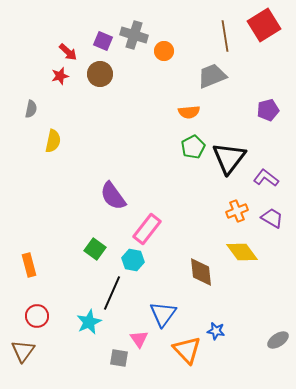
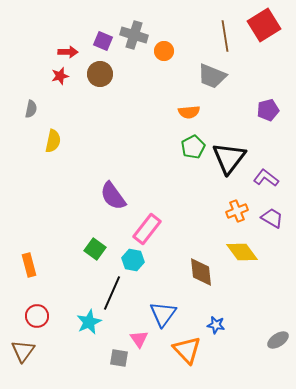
red arrow: rotated 42 degrees counterclockwise
gray trapezoid: rotated 136 degrees counterclockwise
blue star: moved 6 px up
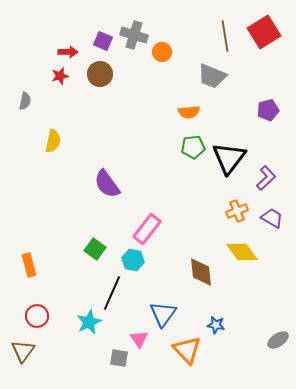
red square: moved 7 px down
orange circle: moved 2 px left, 1 px down
gray semicircle: moved 6 px left, 8 px up
green pentagon: rotated 20 degrees clockwise
purple L-shape: rotated 100 degrees clockwise
purple semicircle: moved 6 px left, 12 px up
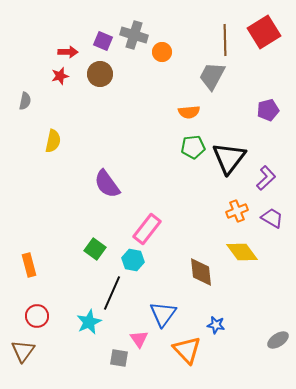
brown line: moved 4 px down; rotated 8 degrees clockwise
gray trapezoid: rotated 96 degrees clockwise
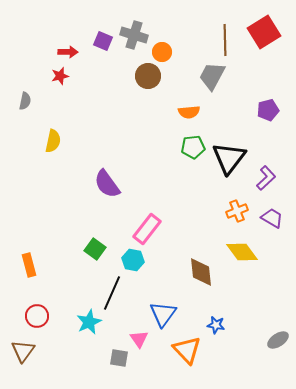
brown circle: moved 48 px right, 2 px down
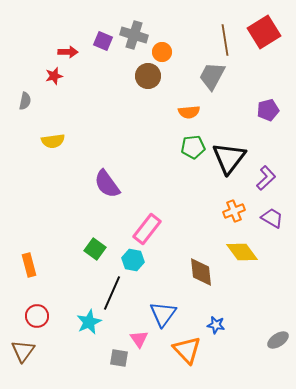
brown line: rotated 8 degrees counterclockwise
red star: moved 6 px left
yellow semicircle: rotated 70 degrees clockwise
orange cross: moved 3 px left
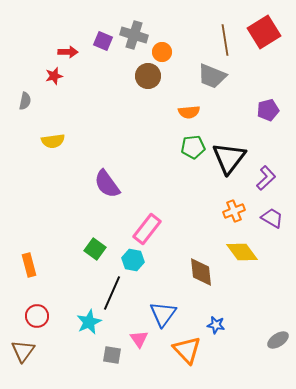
gray trapezoid: rotated 96 degrees counterclockwise
gray square: moved 7 px left, 3 px up
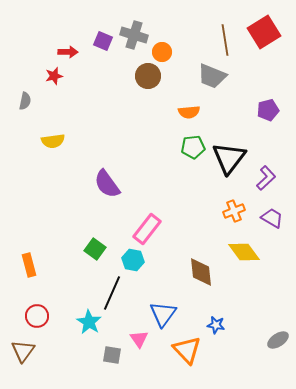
yellow diamond: moved 2 px right
cyan star: rotated 15 degrees counterclockwise
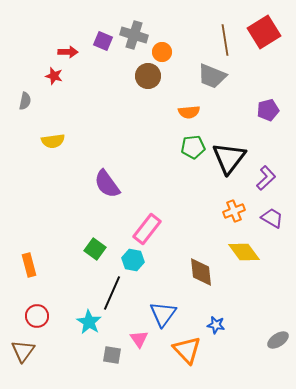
red star: rotated 30 degrees clockwise
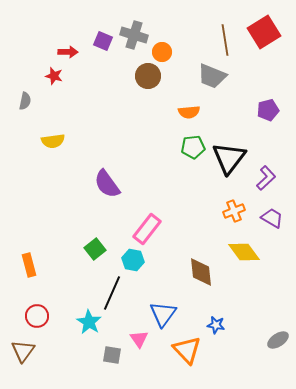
green square: rotated 15 degrees clockwise
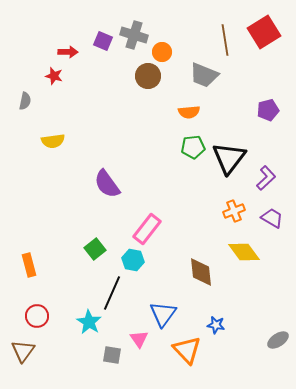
gray trapezoid: moved 8 px left, 1 px up
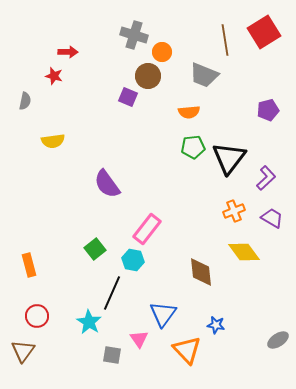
purple square: moved 25 px right, 56 px down
